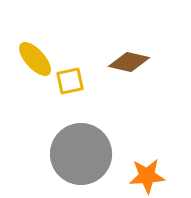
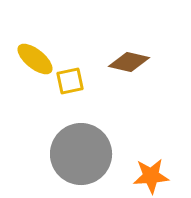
yellow ellipse: rotated 9 degrees counterclockwise
orange star: moved 4 px right
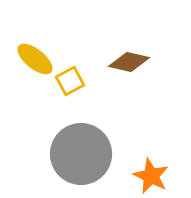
yellow square: rotated 16 degrees counterclockwise
orange star: rotated 30 degrees clockwise
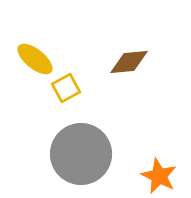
brown diamond: rotated 18 degrees counterclockwise
yellow square: moved 4 px left, 7 px down
orange star: moved 8 px right
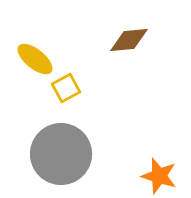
brown diamond: moved 22 px up
gray circle: moved 20 px left
orange star: rotated 9 degrees counterclockwise
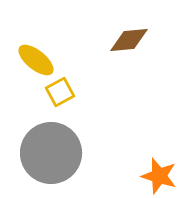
yellow ellipse: moved 1 px right, 1 px down
yellow square: moved 6 px left, 4 px down
gray circle: moved 10 px left, 1 px up
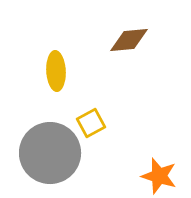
yellow ellipse: moved 20 px right, 11 px down; rotated 48 degrees clockwise
yellow square: moved 31 px right, 31 px down
gray circle: moved 1 px left
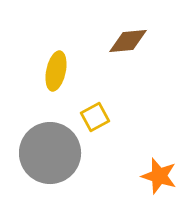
brown diamond: moved 1 px left, 1 px down
yellow ellipse: rotated 15 degrees clockwise
yellow square: moved 4 px right, 6 px up
